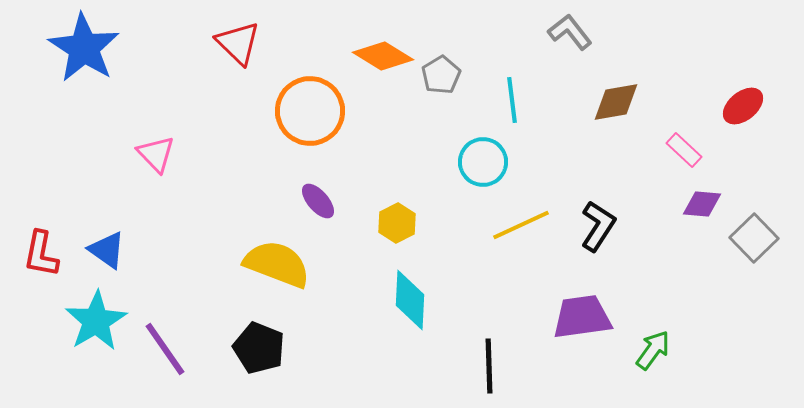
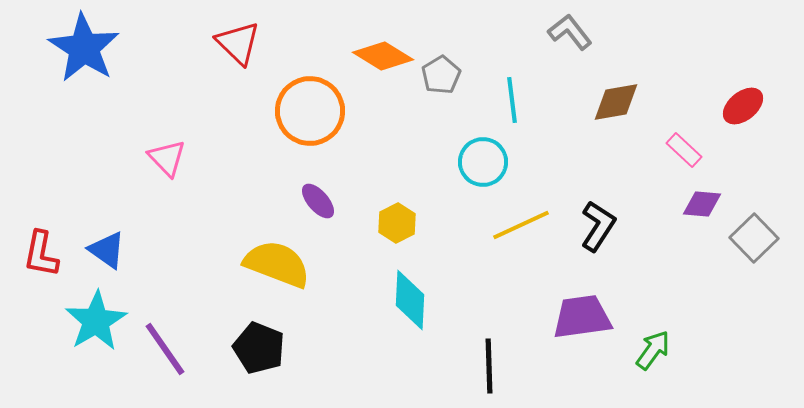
pink triangle: moved 11 px right, 4 px down
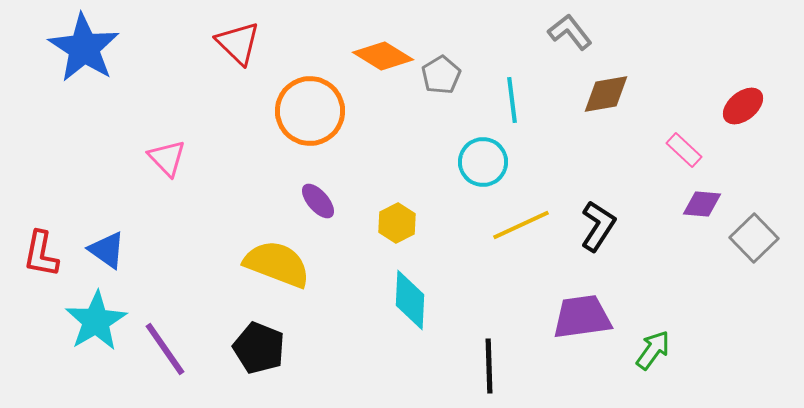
brown diamond: moved 10 px left, 8 px up
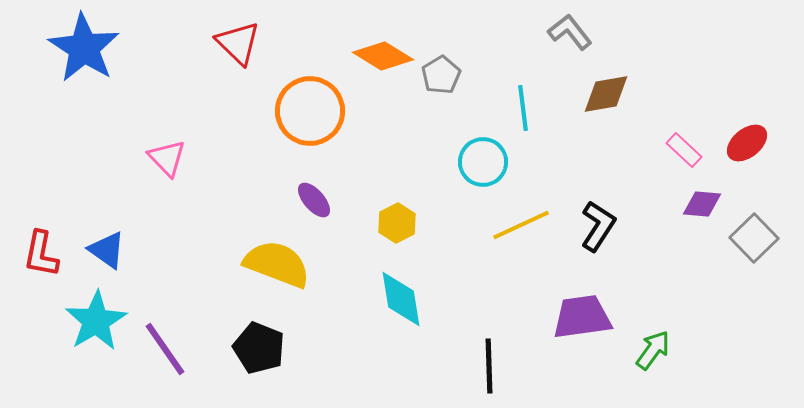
cyan line: moved 11 px right, 8 px down
red ellipse: moved 4 px right, 37 px down
purple ellipse: moved 4 px left, 1 px up
cyan diamond: moved 9 px left, 1 px up; rotated 12 degrees counterclockwise
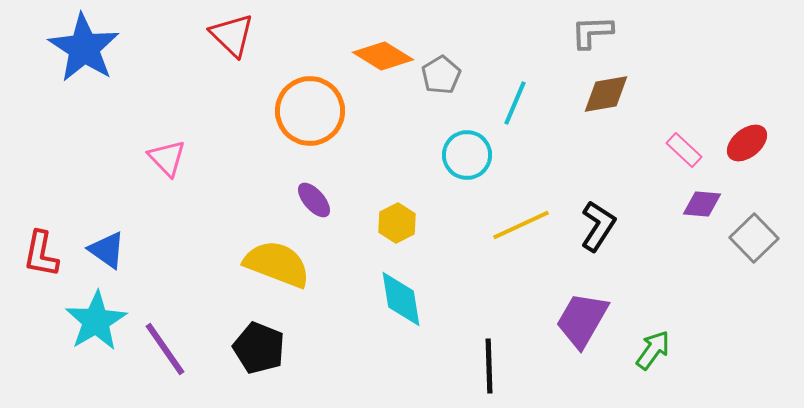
gray L-shape: moved 22 px right; rotated 54 degrees counterclockwise
red triangle: moved 6 px left, 8 px up
cyan line: moved 8 px left, 5 px up; rotated 30 degrees clockwise
cyan circle: moved 16 px left, 7 px up
purple trapezoid: moved 3 px down; rotated 52 degrees counterclockwise
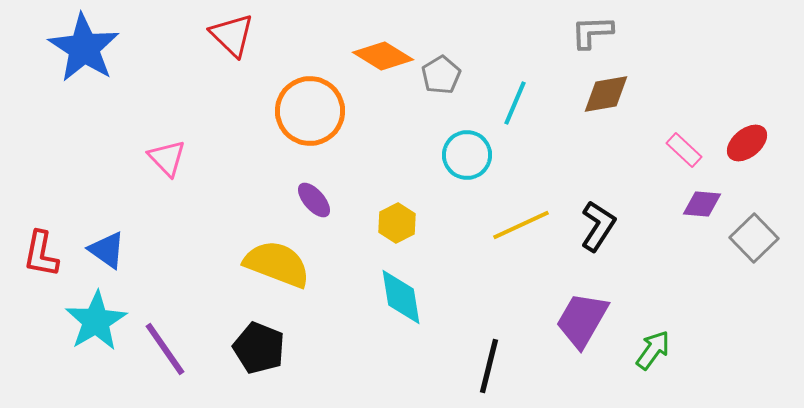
cyan diamond: moved 2 px up
black line: rotated 16 degrees clockwise
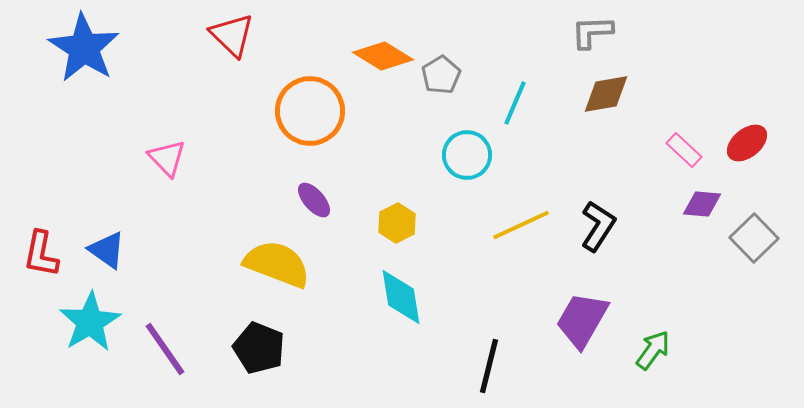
cyan star: moved 6 px left, 1 px down
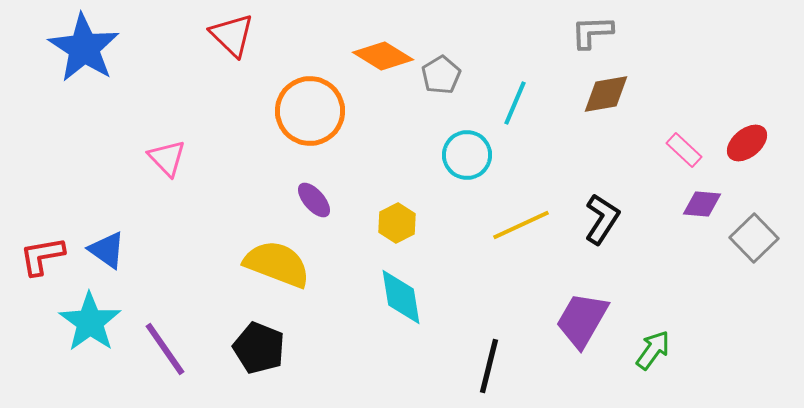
black L-shape: moved 4 px right, 7 px up
red L-shape: moved 1 px right, 2 px down; rotated 69 degrees clockwise
cyan star: rotated 6 degrees counterclockwise
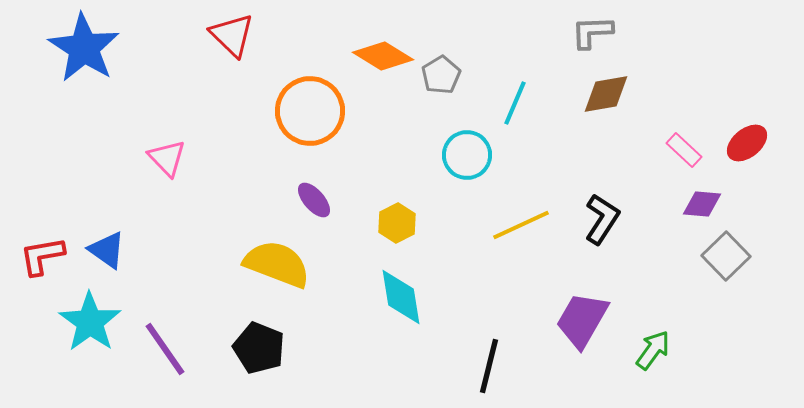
gray square: moved 28 px left, 18 px down
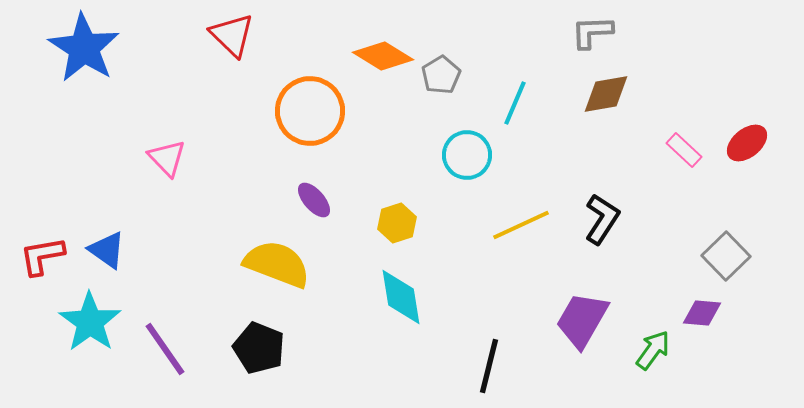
purple diamond: moved 109 px down
yellow hexagon: rotated 9 degrees clockwise
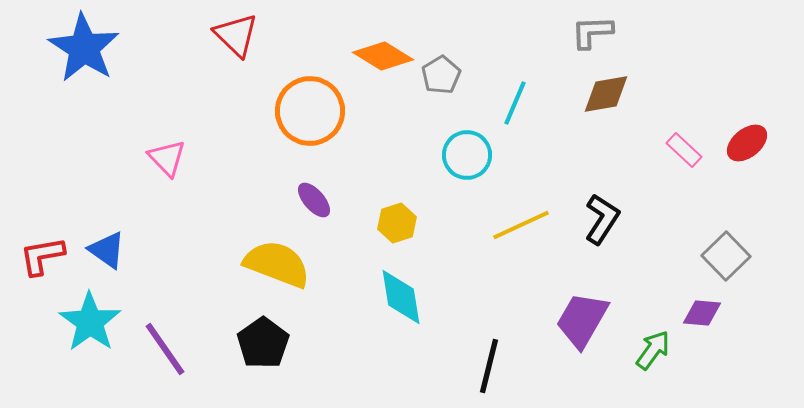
red triangle: moved 4 px right
black pentagon: moved 4 px right, 5 px up; rotated 15 degrees clockwise
